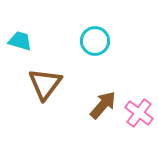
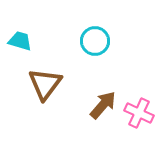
pink cross: rotated 12 degrees counterclockwise
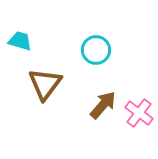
cyan circle: moved 1 px right, 9 px down
pink cross: rotated 12 degrees clockwise
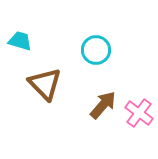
brown triangle: rotated 21 degrees counterclockwise
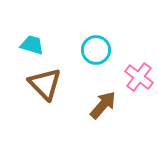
cyan trapezoid: moved 12 px right, 4 px down
pink cross: moved 36 px up
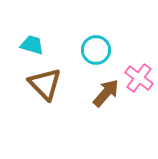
pink cross: moved 1 px down
brown arrow: moved 3 px right, 12 px up
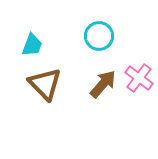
cyan trapezoid: rotated 95 degrees clockwise
cyan circle: moved 3 px right, 14 px up
brown arrow: moved 3 px left, 9 px up
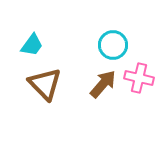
cyan circle: moved 14 px right, 9 px down
cyan trapezoid: rotated 15 degrees clockwise
pink cross: rotated 24 degrees counterclockwise
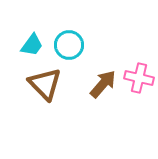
cyan circle: moved 44 px left
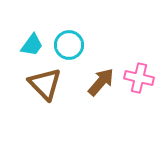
brown arrow: moved 2 px left, 2 px up
